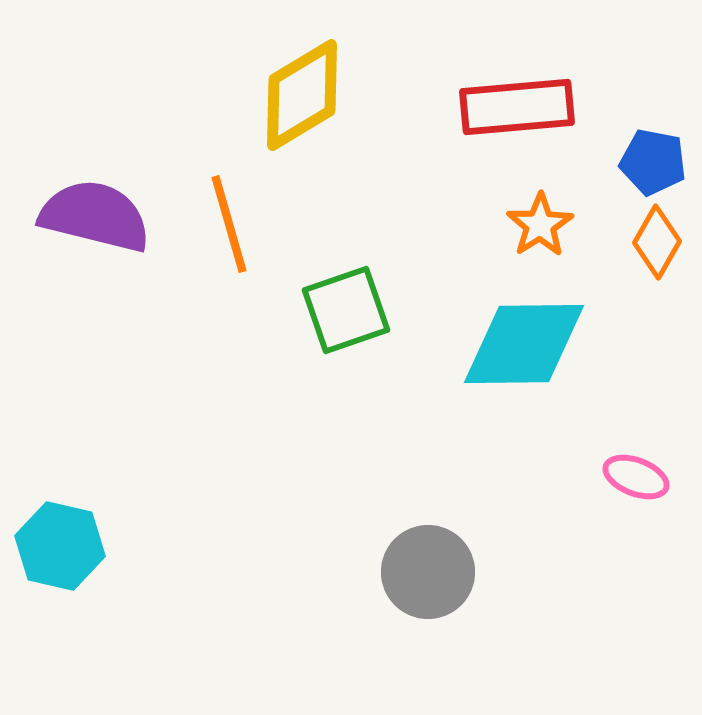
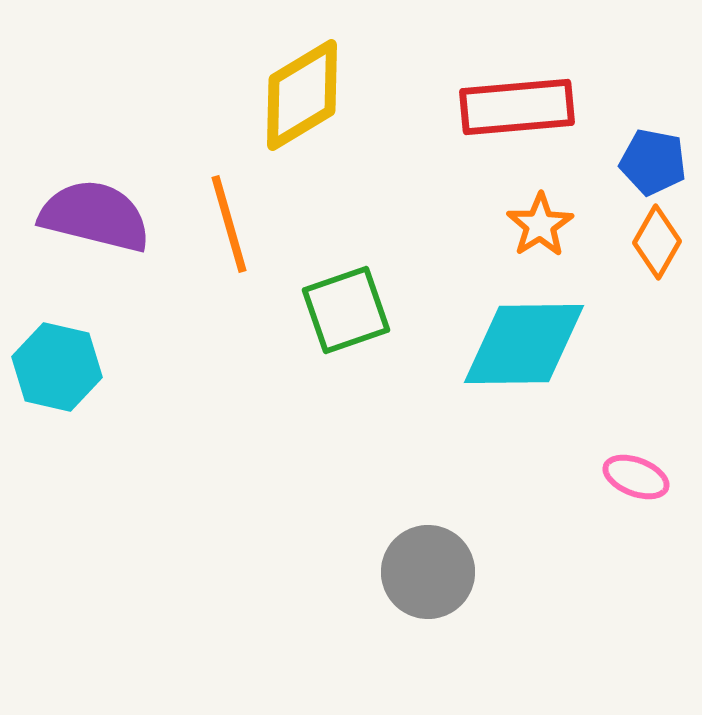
cyan hexagon: moved 3 px left, 179 px up
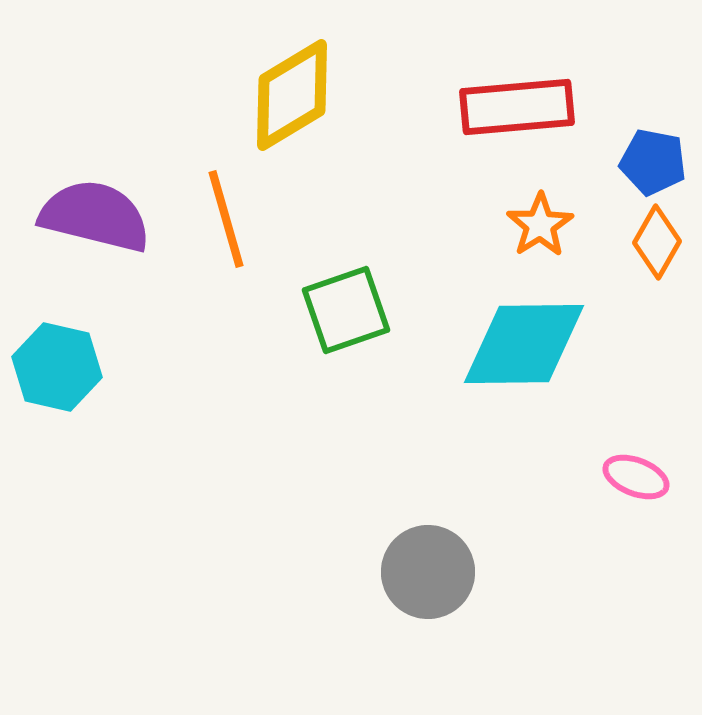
yellow diamond: moved 10 px left
orange line: moved 3 px left, 5 px up
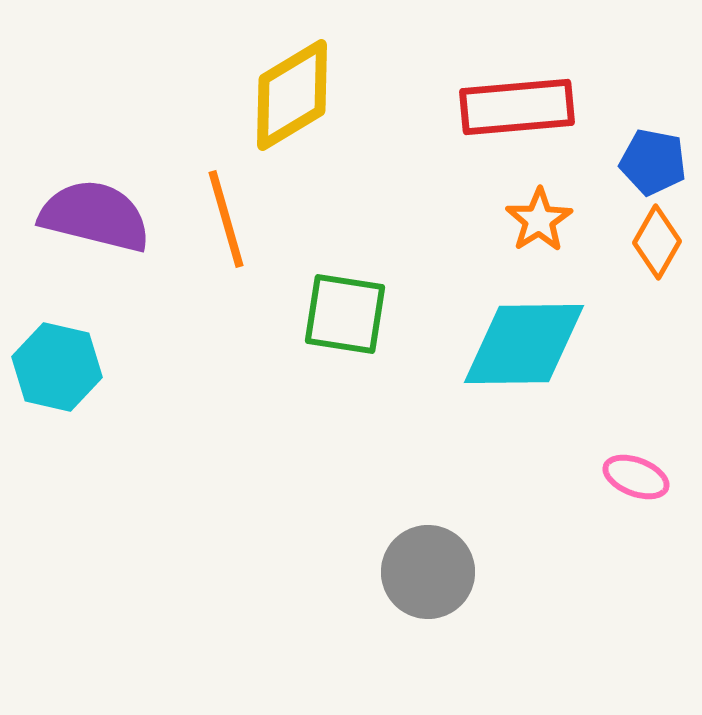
orange star: moved 1 px left, 5 px up
green square: moved 1 px left, 4 px down; rotated 28 degrees clockwise
